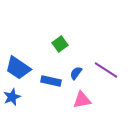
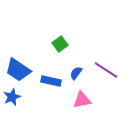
blue trapezoid: moved 2 px down
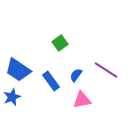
green square: moved 1 px up
blue semicircle: moved 2 px down
blue rectangle: rotated 42 degrees clockwise
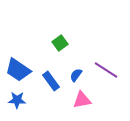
blue star: moved 5 px right, 3 px down; rotated 24 degrees clockwise
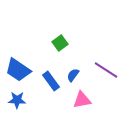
blue semicircle: moved 3 px left
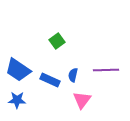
green square: moved 3 px left, 2 px up
purple line: rotated 35 degrees counterclockwise
blue semicircle: rotated 24 degrees counterclockwise
blue rectangle: moved 1 px left, 1 px up; rotated 30 degrees counterclockwise
pink triangle: rotated 42 degrees counterclockwise
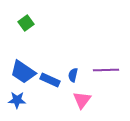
green square: moved 31 px left, 18 px up
blue trapezoid: moved 5 px right, 2 px down
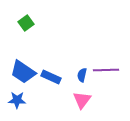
blue semicircle: moved 9 px right
blue rectangle: moved 1 px right, 3 px up
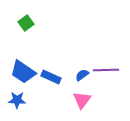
blue semicircle: rotated 40 degrees clockwise
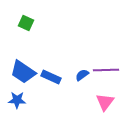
green square: rotated 28 degrees counterclockwise
pink triangle: moved 23 px right, 2 px down
